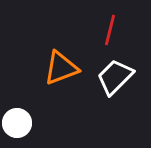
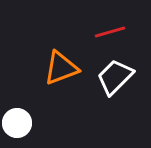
red line: moved 2 px down; rotated 60 degrees clockwise
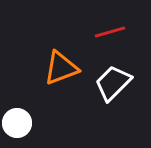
white trapezoid: moved 2 px left, 6 px down
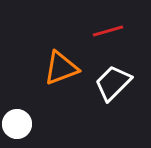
red line: moved 2 px left, 1 px up
white circle: moved 1 px down
